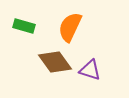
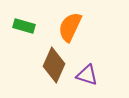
brown diamond: moved 1 px left, 3 px down; rotated 60 degrees clockwise
purple triangle: moved 3 px left, 5 px down
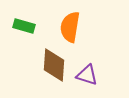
orange semicircle: rotated 16 degrees counterclockwise
brown diamond: rotated 20 degrees counterclockwise
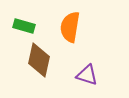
brown diamond: moved 15 px left, 5 px up; rotated 8 degrees clockwise
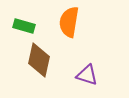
orange semicircle: moved 1 px left, 5 px up
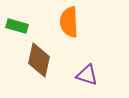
orange semicircle: rotated 12 degrees counterclockwise
green rectangle: moved 7 px left
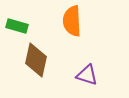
orange semicircle: moved 3 px right, 1 px up
brown diamond: moved 3 px left
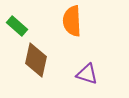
green rectangle: rotated 25 degrees clockwise
purple triangle: moved 1 px up
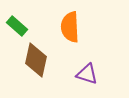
orange semicircle: moved 2 px left, 6 px down
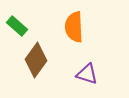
orange semicircle: moved 4 px right
brown diamond: rotated 24 degrees clockwise
